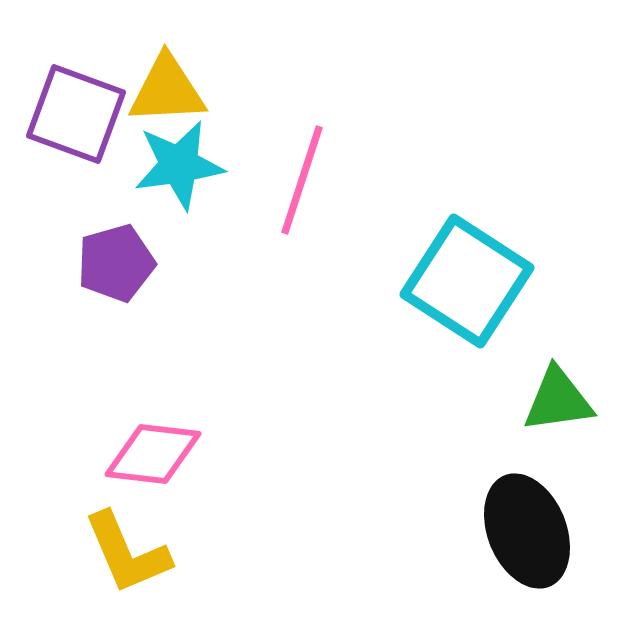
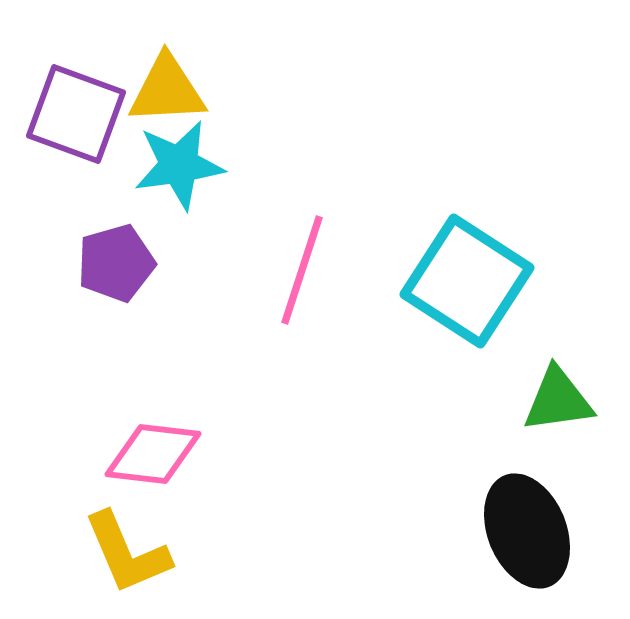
pink line: moved 90 px down
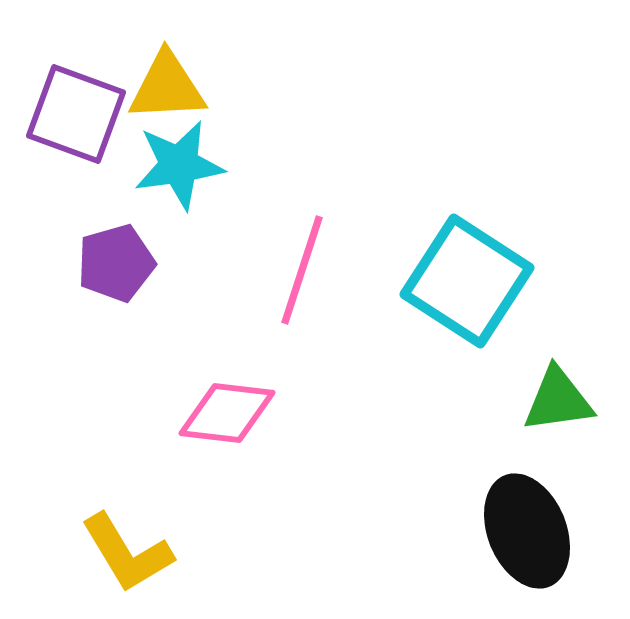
yellow triangle: moved 3 px up
pink diamond: moved 74 px right, 41 px up
yellow L-shape: rotated 8 degrees counterclockwise
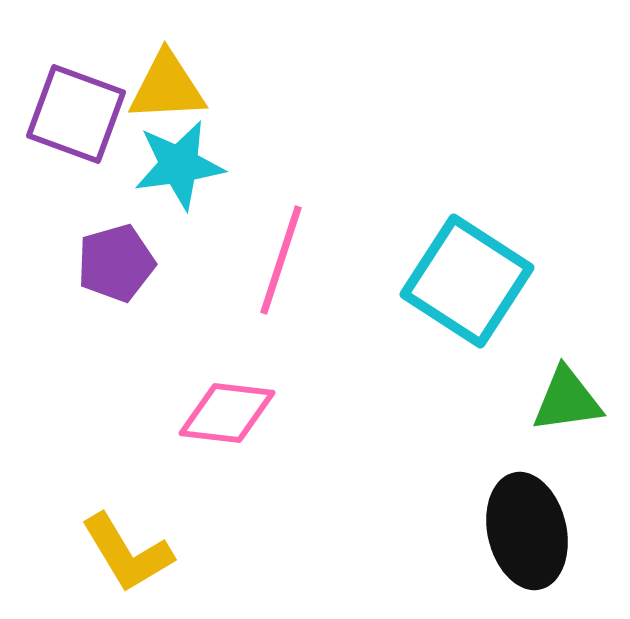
pink line: moved 21 px left, 10 px up
green triangle: moved 9 px right
black ellipse: rotated 9 degrees clockwise
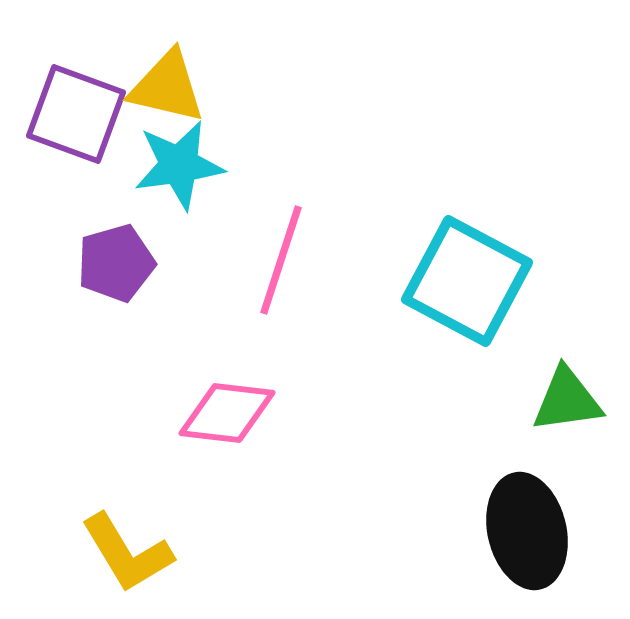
yellow triangle: rotated 16 degrees clockwise
cyan square: rotated 5 degrees counterclockwise
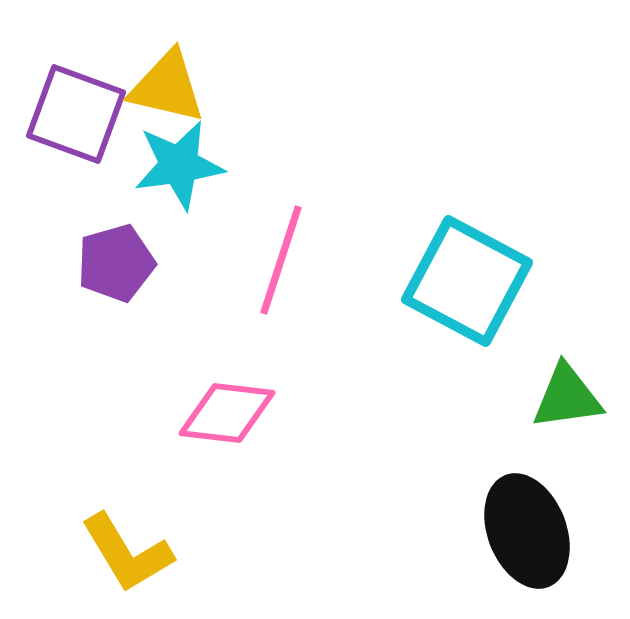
green triangle: moved 3 px up
black ellipse: rotated 8 degrees counterclockwise
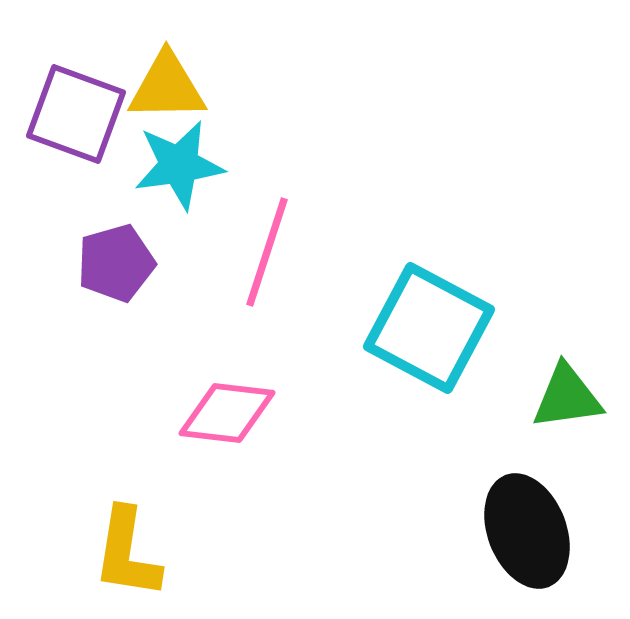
yellow triangle: rotated 14 degrees counterclockwise
pink line: moved 14 px left, 8 px up
cyan square: moved 38 px left, 47 px down
yellow L-shape: rotated 40 degrees clockwise
